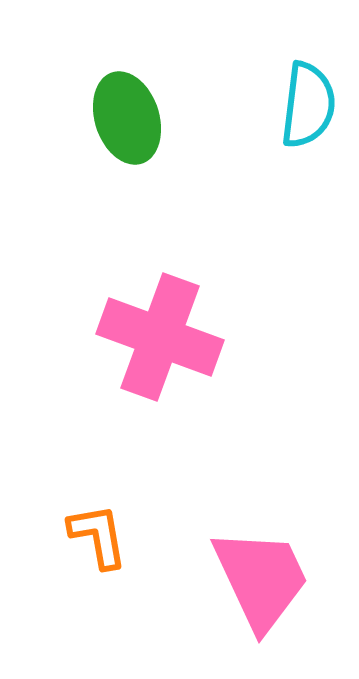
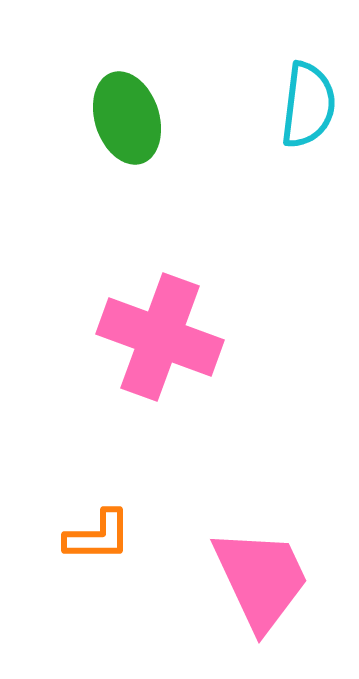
orange L-shape: rotated 100 degrees clockwise
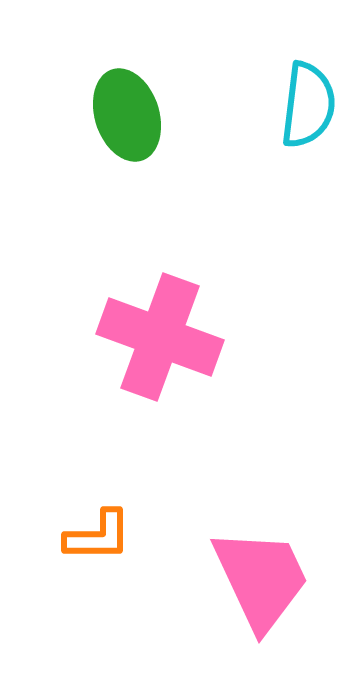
green ellipse: moved 3 px up
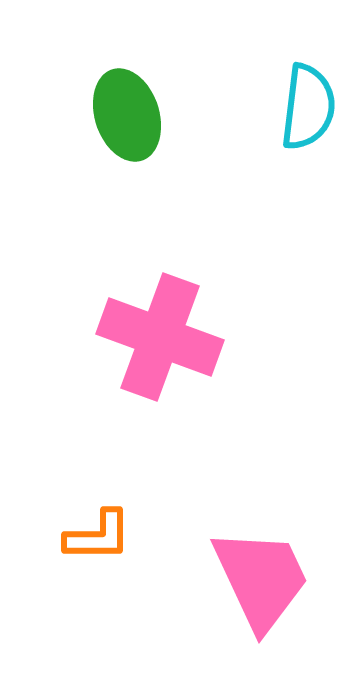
cyan semicircle: moved 2 px down
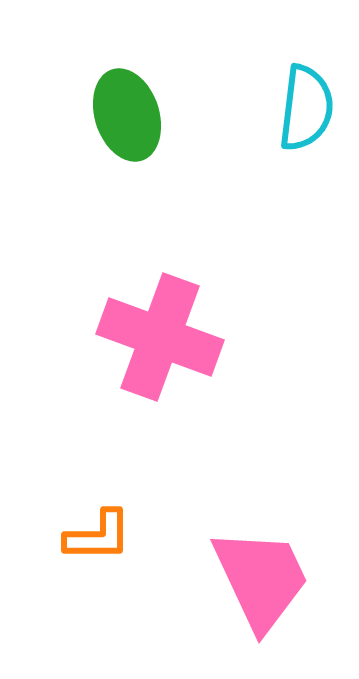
cyan semicircle: moved 2 px left, 1 px down
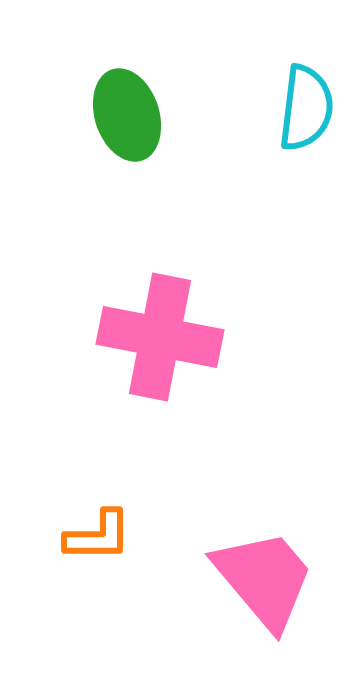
pink cross: rotated 9 degrees counterclockwise
pink trapezoid: moved 3 px right; rotated 15 degrees counterclockwise
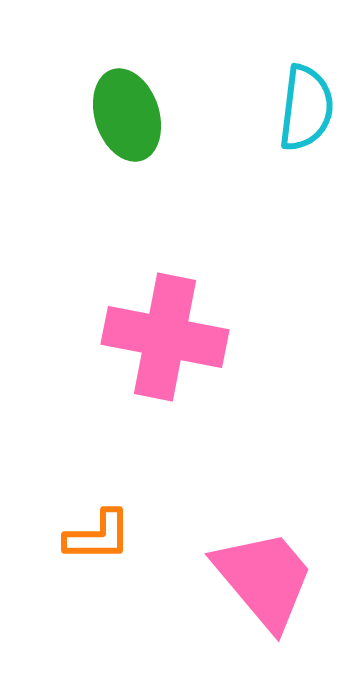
pink cross: moved 5 px right
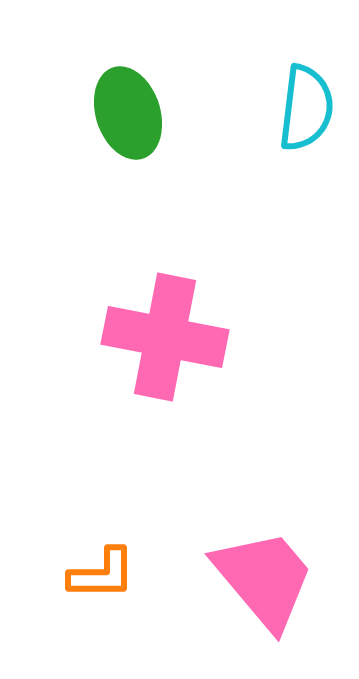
green ellipse: moved 1 px right, 2 px up
orange L-shape: moved 4 px right, 38 px down
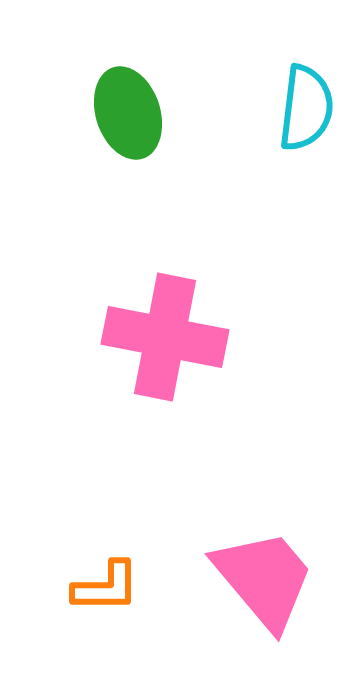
orange L-shape: moved 4 px right, 13 px down
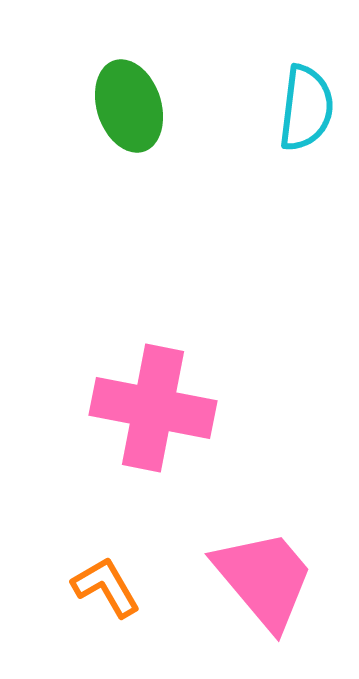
green ellipse: moved 1 px right, 7 px up
pink cross: moved 12 px left, 71 px down
orange L-shape: rotated 120 degrees counterclockwise
